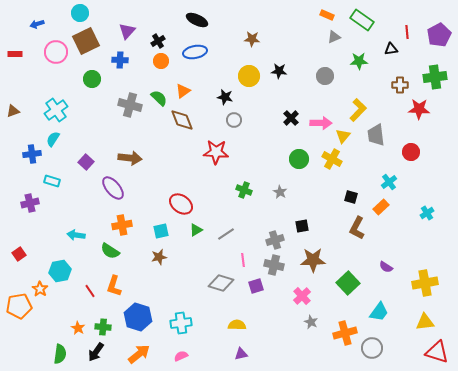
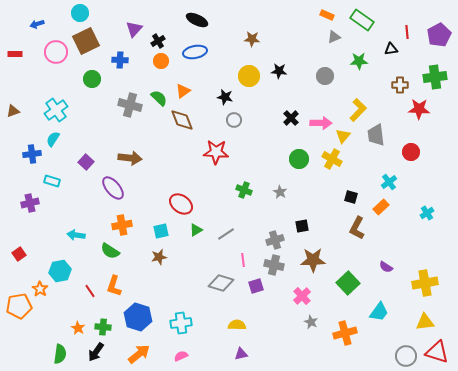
purple triangle at (127, 31): moved 7 px right, 2 px up
gray circle at (372, 348): moved 34 px right, 8 px down
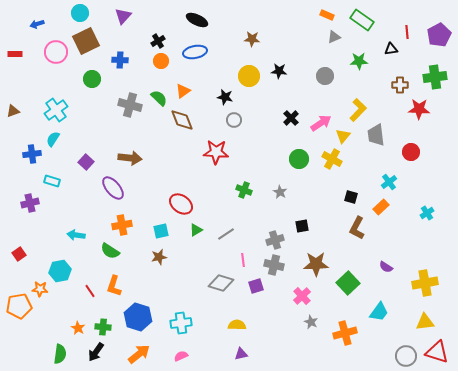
purple triangle at (134, 29): moved 11 px left, 13 px up
pink arrow at (321, 123): rotated 35 degrees counterclockwise
brown star at (313, 260): moved 3 px right, 4 px down
orange star at (40, 289): rotated 28 degrees counterclockwise
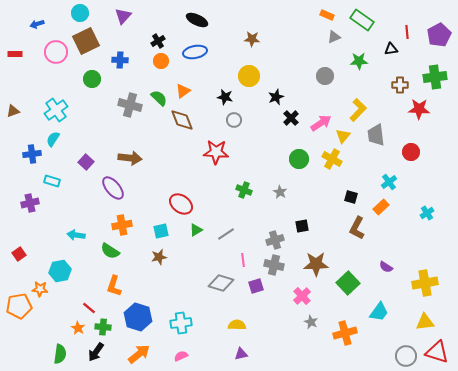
black star at (279, 71): moved 3 px left, 26 px down; rotated 28 degrees counterclockwise
red line at (90, 291): moved 1 px left, 17 px down; rotated 16 degrees counterclockwise
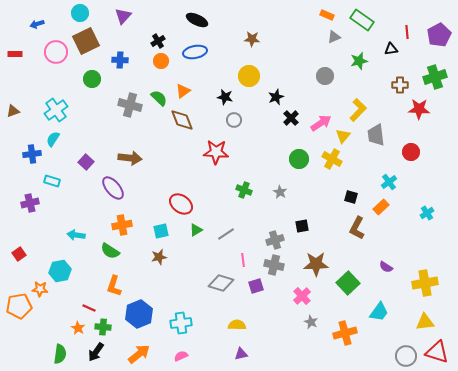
green star at (359, 61): rotated 12 degrees counterclockwise
green cross at (435, 77): rotated 10 degrees counterclockwise
red line at (89, 308): rotated 16 degrees counterclockwise
blue hexagon at (138, 317): moved 1 px right, 3 px up; rotated 20 degrees clockwise
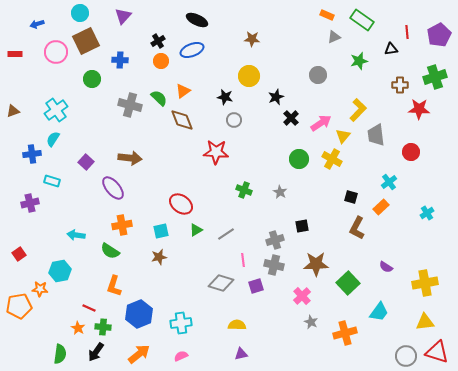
blue ellipse at (195, 52): moved 3 px left, 2 px up; rotated 10 degrees counterclockwise
gray circle at (325, 76): moved 7 px left, 1 px up
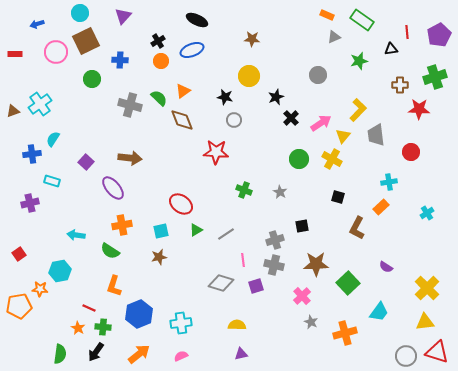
cyan cross at (56, 110): moved 16 px left, 6 px up
cyan cross at (389, 182): rotated 28 degrees clockwise
black square at (351, 197): moved 13 px left
yellow cross at (425, 283): moved 2 px right, 5 px down; rotated 35 degrees counterclockwise
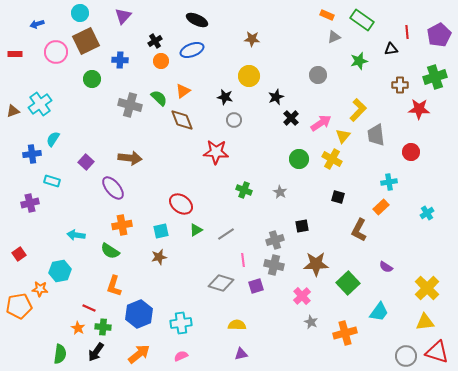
black cross at (158, 41): moved 3 px left
brown L-shape at (357, 228): moved 2 px right, 2 px down
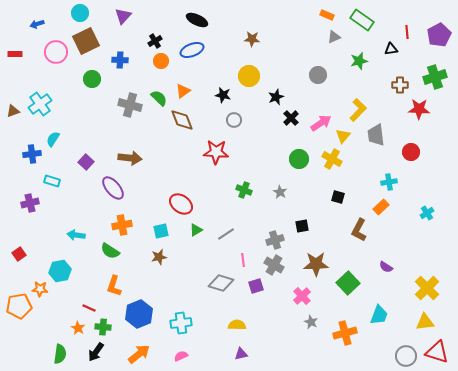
black star at (225, 97): moved 2 px left, 2 px up
gray cross at (274, 265): rotated 18 degrees clockwise
cyan trapezoid at (379, 312): moved 3 px down; rotated 15 degrees counterclockwise
